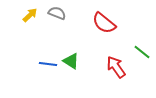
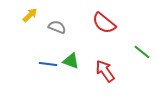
gray semicircle: moved 14 px down
green triangle: rotated 12 degrees counterclockwise
red arrow: moved 11 px left, 4 px down
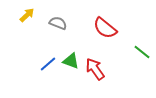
yellow arrow: moved 3 px left
red semicircle: moved 1 px right, 5 px down
gray semicircle: moved 1 px right, 4 px up
blue line: rotated 48 degrees counterclockwise
red arrow: moved 10 px left, 2 px up
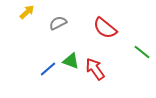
yellow arrow: moved 3 px up
gray semicircle: rotated 48 degrees counterclockwise
blue line: moved 5 px down
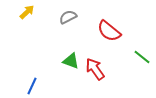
gray semicircle: moved 10 px right, 6 px up
red semicircle: moved 4 px right, 3 px down
green line: moved 5 px down
blue line: moved 16 px left, 17 px down; rotated 24 degrees counterclockwise
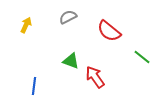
yellow arrow: moved 1 px left, 13 px down; rotated 21 degrees counterclockwise
red arrow: moved 8 px down
blue line: moved 2 px right; rotated 18 degrees counterclockwise
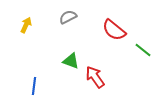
red semicircle: moved 5 px right, 1 px up
green line: moved 1 px right, 7 px up
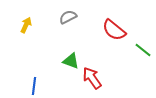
red arrow: moved 3 px left, 1 px down
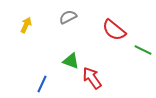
green line: rotated 12 degrees counterclockwise
blue line: moved 8 px right, 2 px up; rotated 18 degrees clockwise
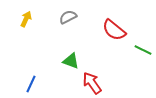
yellow arrow: moved 6 px up
red arrow: moved 5 px down
blue line: moved 11 px left
